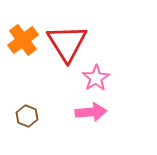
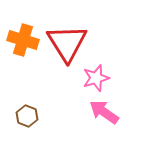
orange cross: rotated 36 degrees counterclockwise
pink star: rotated 16 degrees clockwise
pink arrow: moved 13 px right; rotated 140 degrees counterclockwise
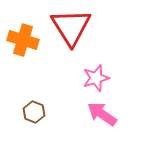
red triangle: moved 4 px right, 16 px up
pink arrow: moved 2 px left, 2 px down
brown hexagon: moved 7 px right, 4 px up
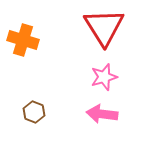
red triangle: moved 33 px right
pink star: moved 8 px right, 1 px up
pink arrow: rotated 28 degrees counterclockwise
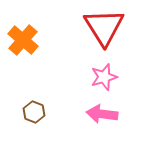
orange cross: rotated 24 degrees clockwise
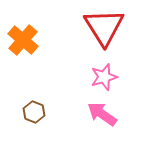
pink arrow: rotated 28 degrees clockwise
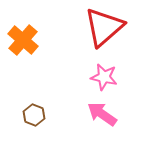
red triangle: rotated 21 degrees clockwise
pink star: rotated 28 degrees clockwise
brown hexagon: moved 3 px down
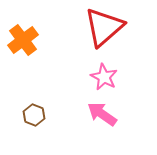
orange cross: rotated 12 degrees clockwise
pink star: rotated 16 degrees clockwise
